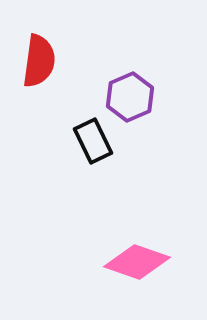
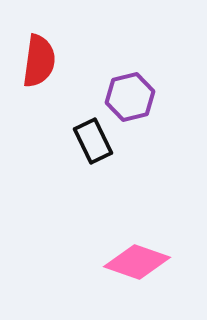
purple hexagon: rotated 9 degrees clockwise
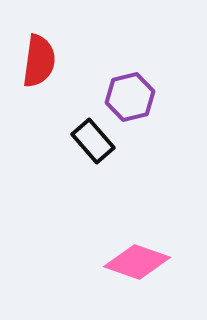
black rectangle: rotated 15 degrees counterclockwise
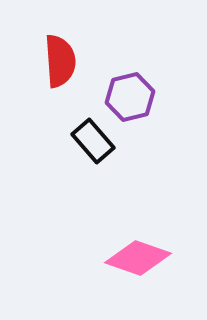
red semicircle: moved 21 px right; rotated 12 degrees counterclockwise
pink diamond: moved 1 px right, 4 px up
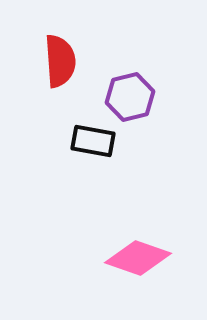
black rectangle: rotated 39 degrees counterclockwise
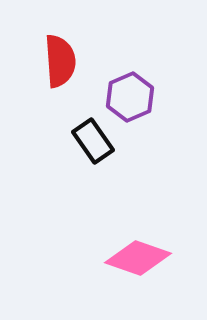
purple hexagon: rotated 9 degrees counterclockwise
black rectangle: rotated 45 degrees clockwise
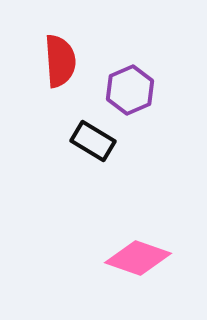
purple hexagon: moved 7 px up
black rectangle: rotated 24 degrees counterclockwise
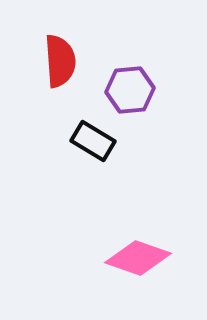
purple hexagon: rotated 18 degrees clockwise
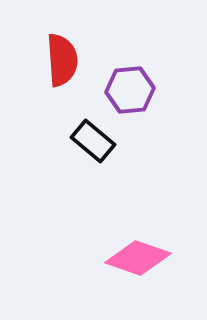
red semicircle: moved 2 px right, 1 px up
black rectangle: rotated 9 degrees clockwise
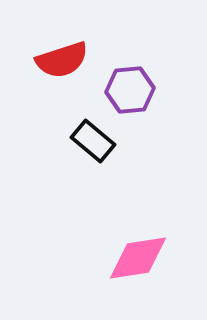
red semicircle: rotated 76 degrees clockwise
pink diamond: rotated 28 degrees counterclockwise
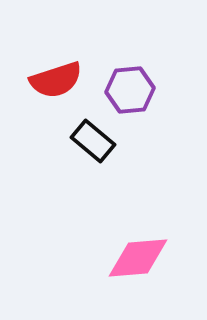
red semicircle: moved 6 px left, 20 px down
pink diamond: rotated 4 degrees clockwise
